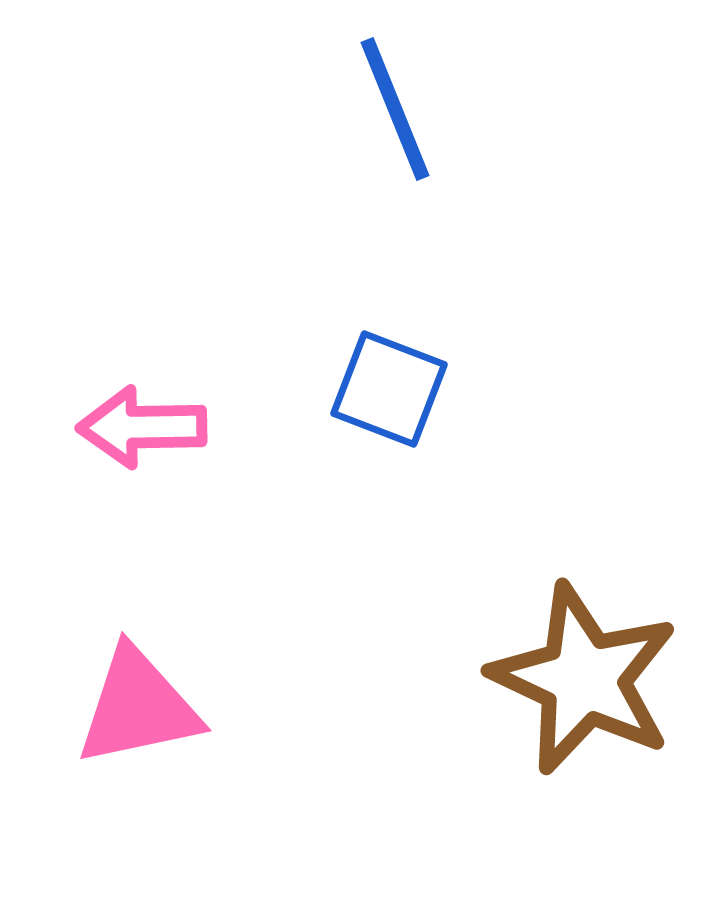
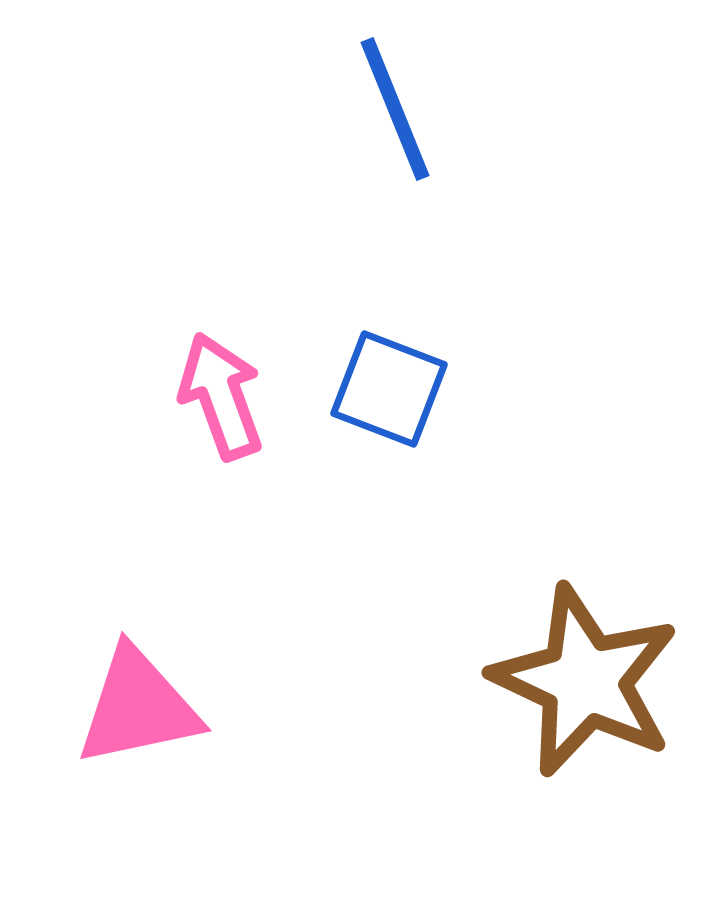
pink arrow: moved 79 px right, 31 px up; rotated 71 degrees clockwise
brown star: moved 1 px right, 2 px down
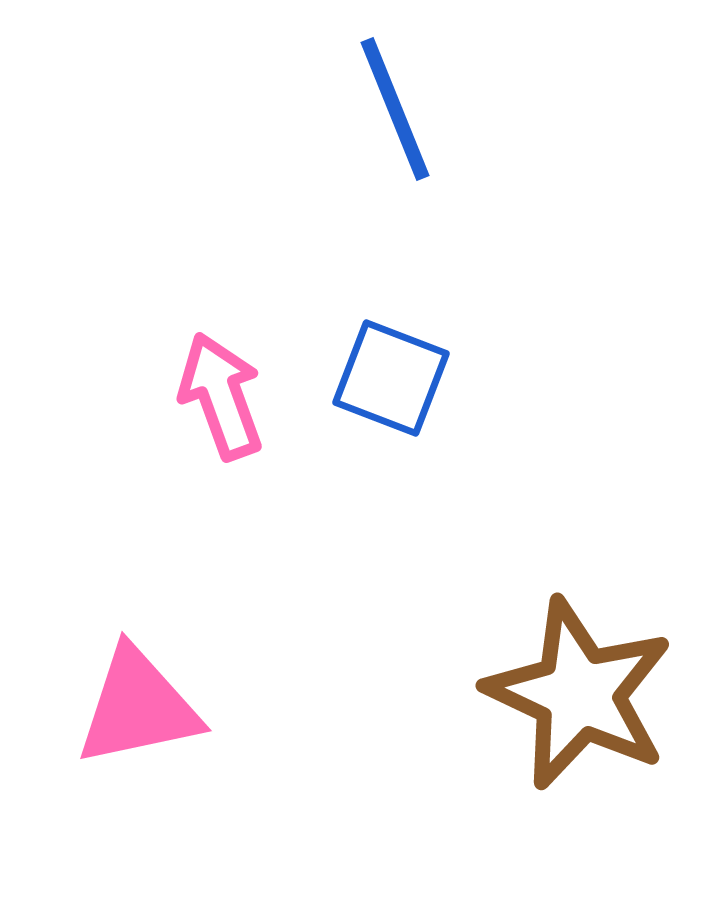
blue square: moved 2 px right, 11 px up
brown star: moved 6 px left, 13 px down
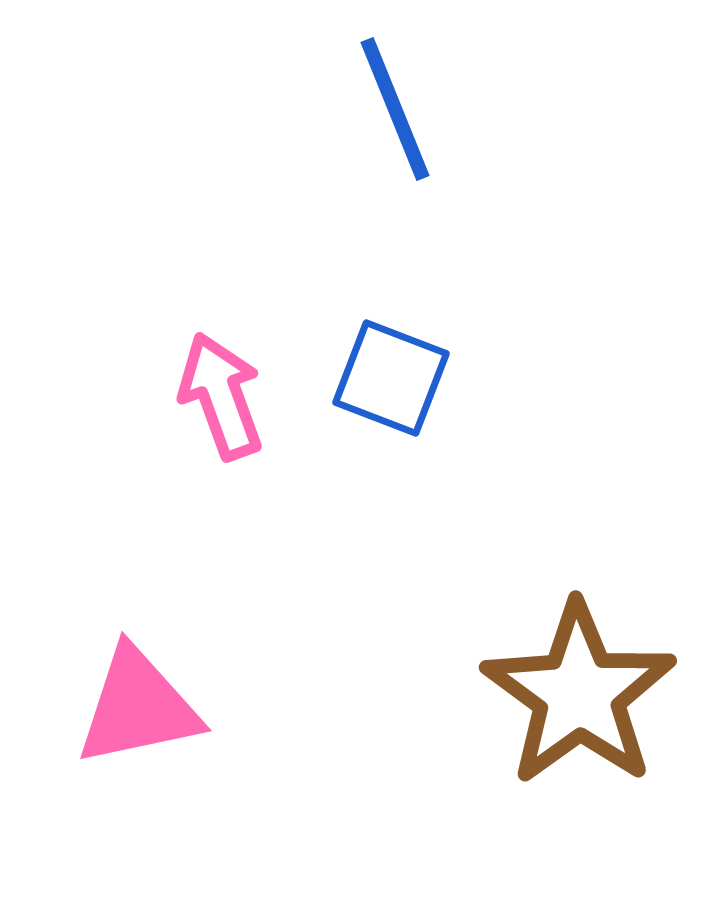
brown star: rotated 11 degrees clockwise
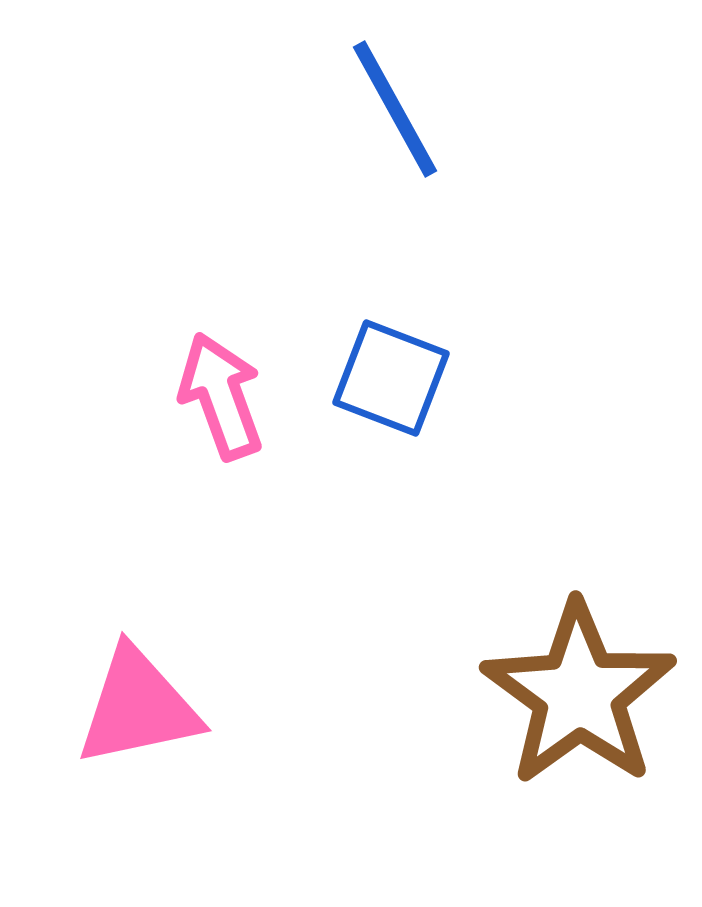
blue line: rotated 7 degrees counterclockwise
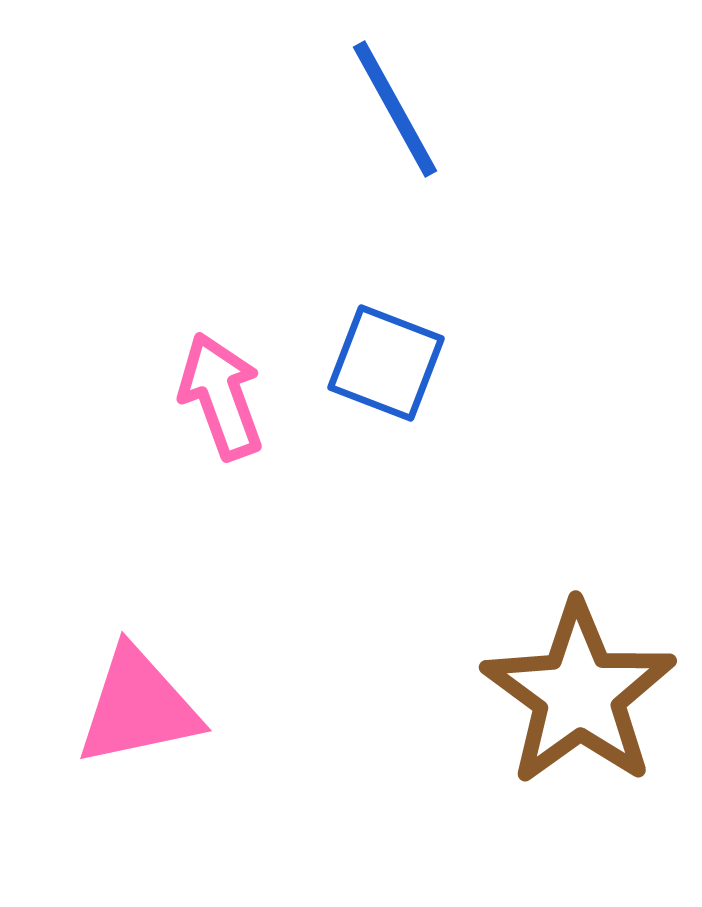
blue square: moved 5 px left, 15 px up
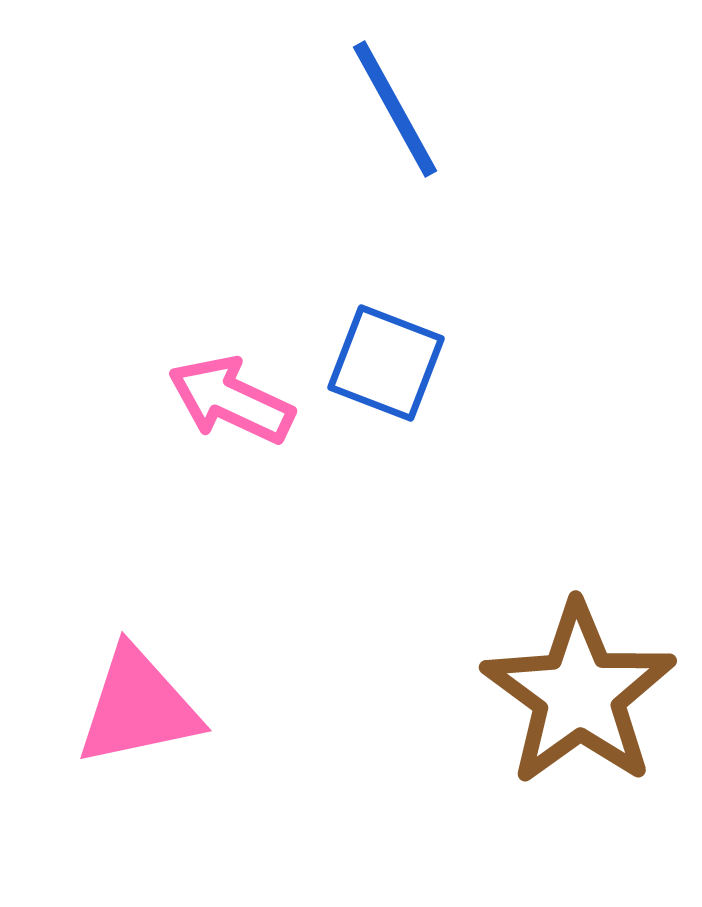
pink arrow: moved 10 px right, 4 px down; rotated 45 degrees counterclockwise
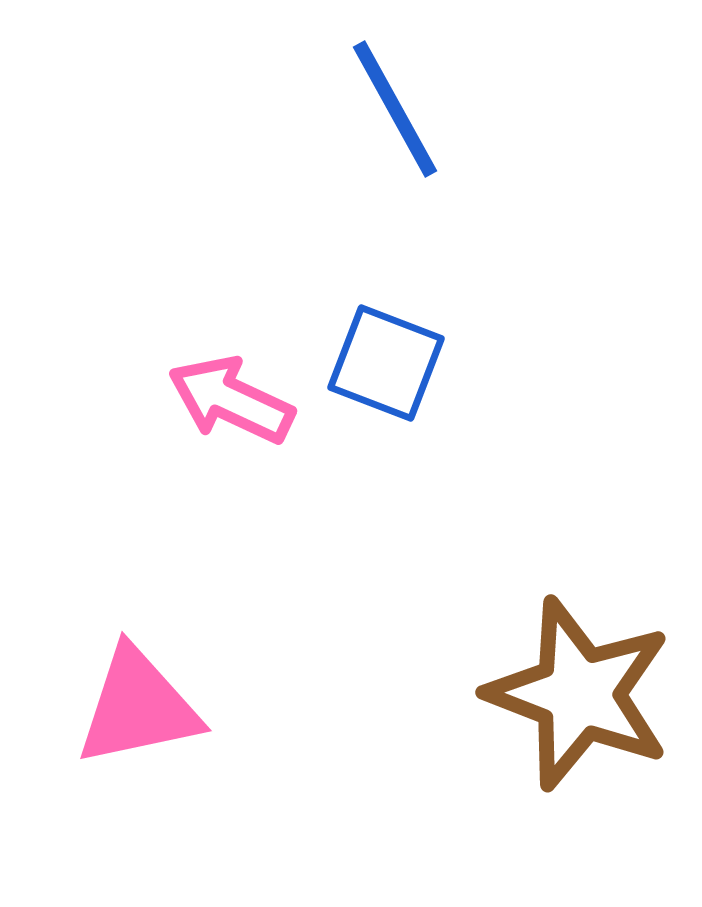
brown star: rotated 15 degrees counterclockwise
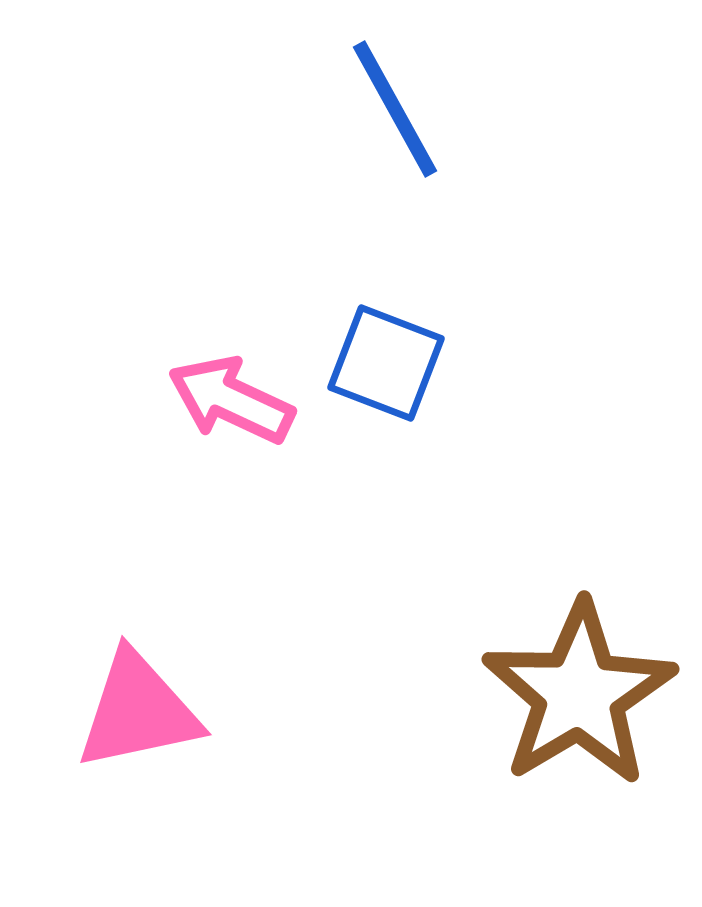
brown star: rotated 20 degrees clockwise
pink triangle: moved 4 px down
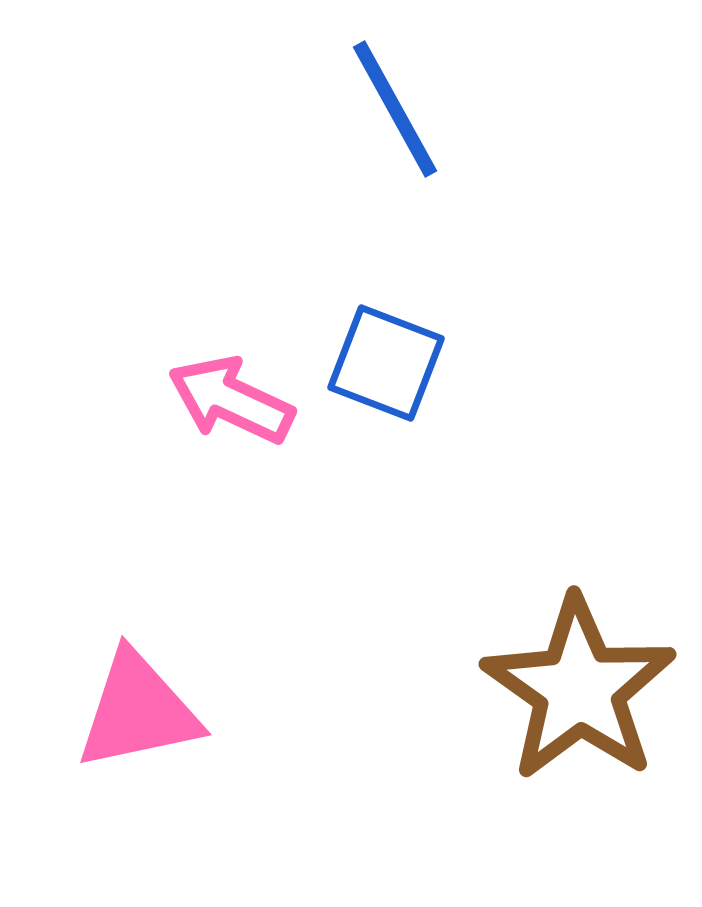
brown star: moved 5 px up; rotated 6 degrees counterclockwise
